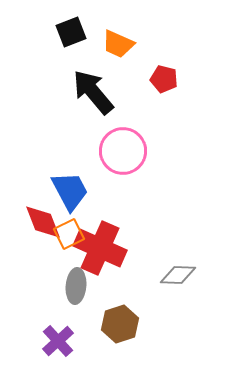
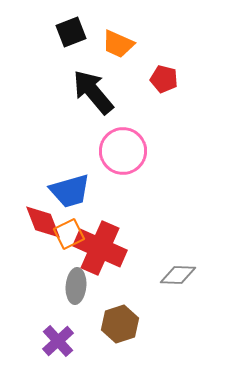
blue trapezoid: rotated 102 degrees clockwise
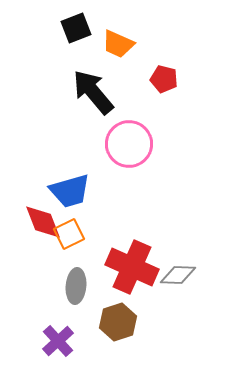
black square: moved 5 px right, 4 px up
pink circle: moved 6 px right, 7 px up
red cross: moved 32 px right, 19 px down
brown hexagon: moved 2 px left, 2 px up
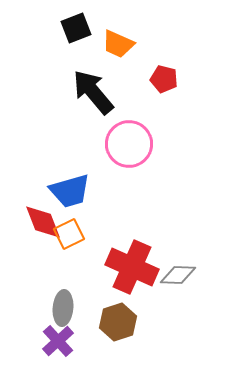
gray ellipse: moved 13 px left, 22 px down
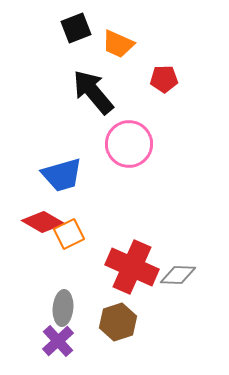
red pentagon: rotated 16 degrees counterclockwise
blue trapezoid: moved 8 px left, 16 px up
red diamond: rotated 39 degrees counterclockwise
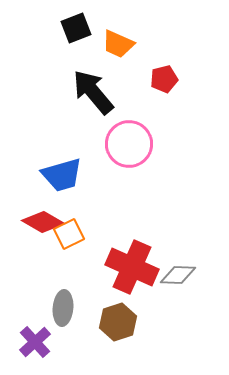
red pentagon: rotated 12 degrees counterclockwise
purple cross: moved 23 px left, 1 px down
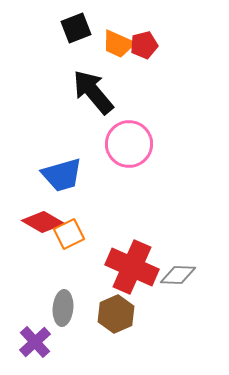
red pentagon: moved 20 px left, 34 px up
brown hexagon: moved 2 px left, 8 px up; rotated 6 degrees counterclockwise
